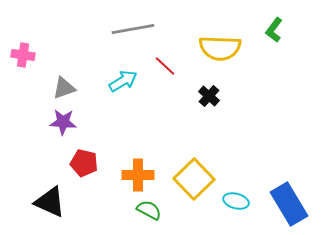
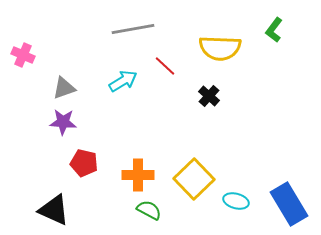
pink cross: rotated 15 degrees clockwise
black triangle: moved 4 px right, 8 px down
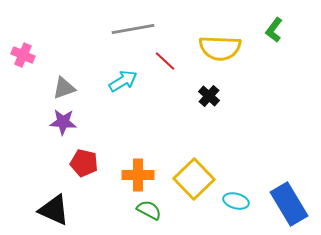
red line: moved 5 px up
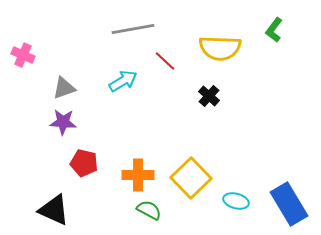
yellow square: moved 3 px left, 1 px up
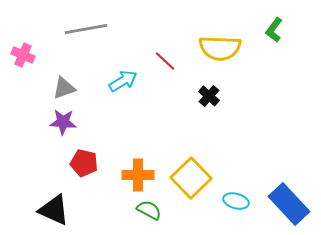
gray line: moved 47 px left
blue rectangle: rotated 12 degrees counterclockwise
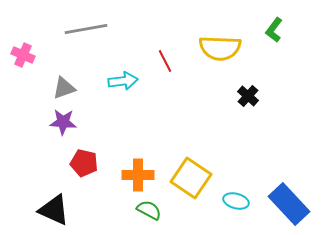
red line: rotated 20 degrees clockwise
cyan arrow: rotated 24 degrees clockwise
black cross: moved 39 px right
yellow square: rotated 12 degrees counterclockwise
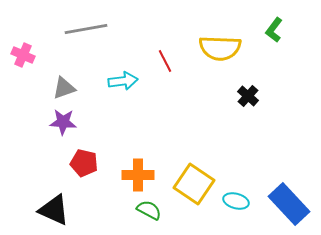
yellow square: moved 3 px right, 6 px down
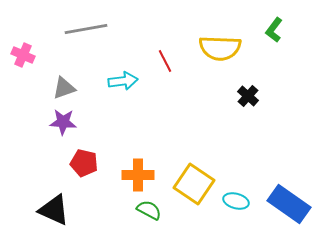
blue rectangle: rotated 12 degrees counterclockwise
